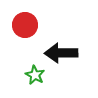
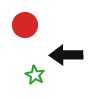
black arrow: moved 5 px right, 2 px down
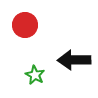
black arrow: moved 8 px right, 5 px down
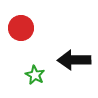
red circle: moved 4 px left, 3 px down
